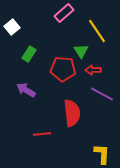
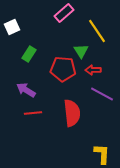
white square: rotated 14 degrees clockwise
red line: moved 9 px left, 21 px up
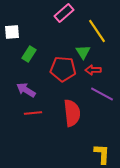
white square: moved 5 px down; rotated 21 degrees clockwise
green triangle: moved 2 px right, 1 px down
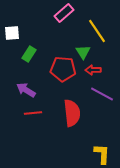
white square: moved 1 px down
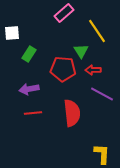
green triangle: moved 2 px left, 1 px up
purple arrow: moved 3 px right, 1 px up; rotated 42 degrees counterclockwise
